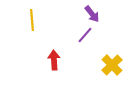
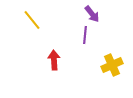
yellow line: rotated 35 degrees counterclockwise
purple line: rotated 36 degrees counterclockwise
yellow cross: rotated 20 degrees clockwise
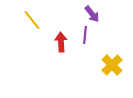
red arrow: moved 7 px right, 18 px up
yellow cross: rotated 20 degrees counterclockwise
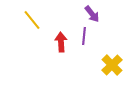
purple line: moved 1 px left, 1 px down
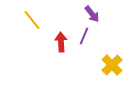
purple line: rotated 18 degrees clockwise
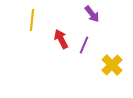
yellow line: rotated 45 degrees clockwise
purple line: moved 9 px down
red arrow: moved 3 px up; rotated 24 degrees counterclockwise
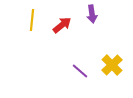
purple arrow: rotated 30 degrees clockwise
red arrow: moved 1 px right, 14 px up; rotated 78 degrees clockwise
purple line: moved 4 px left, 26 px down; rotated 72 degrees counterclockwise
